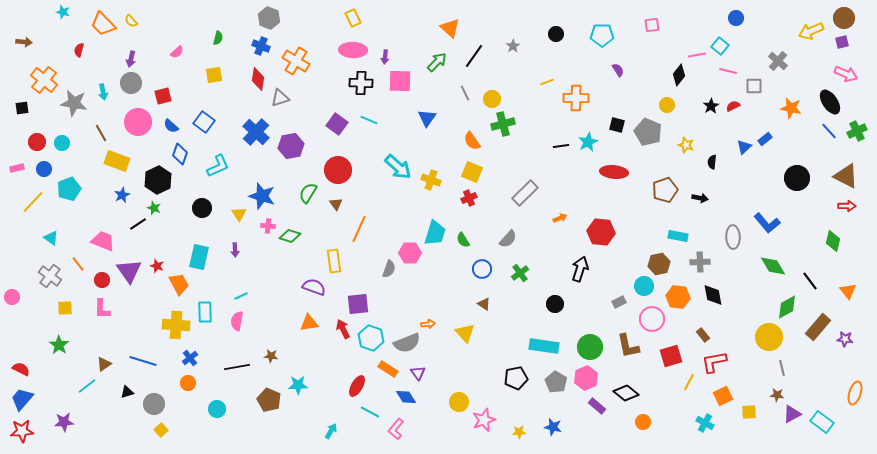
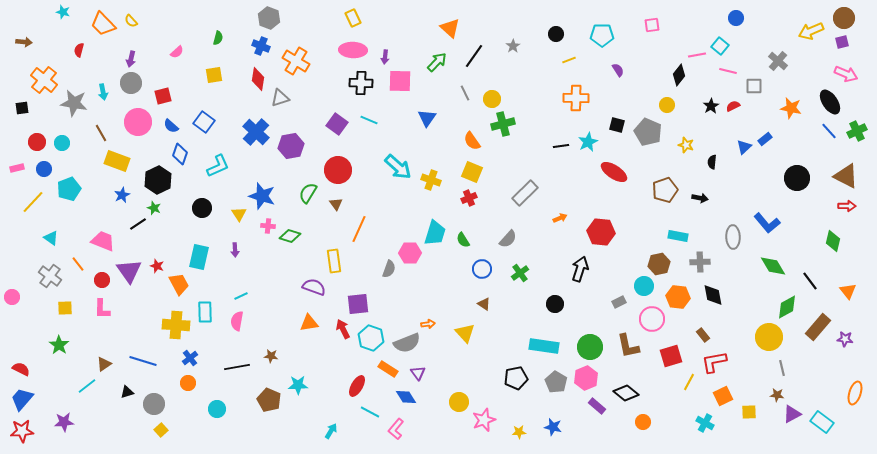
yellow line at (547, 82): moved 22 px right, 22 px up
red ellipse at (614, 172): rotated 28 degrees clockwise
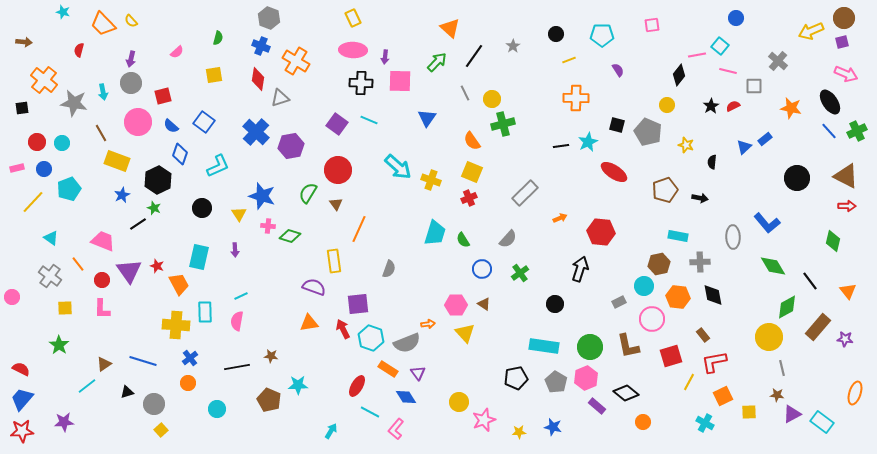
pink hexagon at (410, 253): moved 46 px right, 52 px down
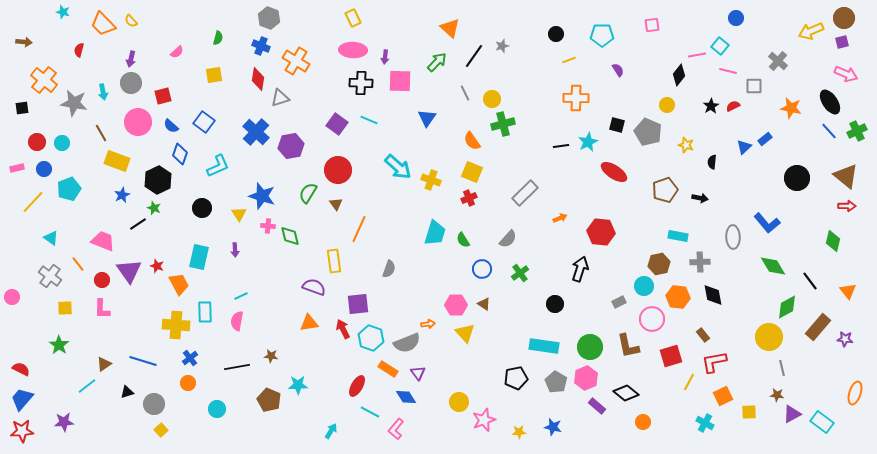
gray star at (513, 46): moved 11 px left; rotated 16 degrees clockwise
brown triangle at (846, 176): rotated 12 degrees clockwise
green diamond at (290, 236): rotated 60 degrees clockwise
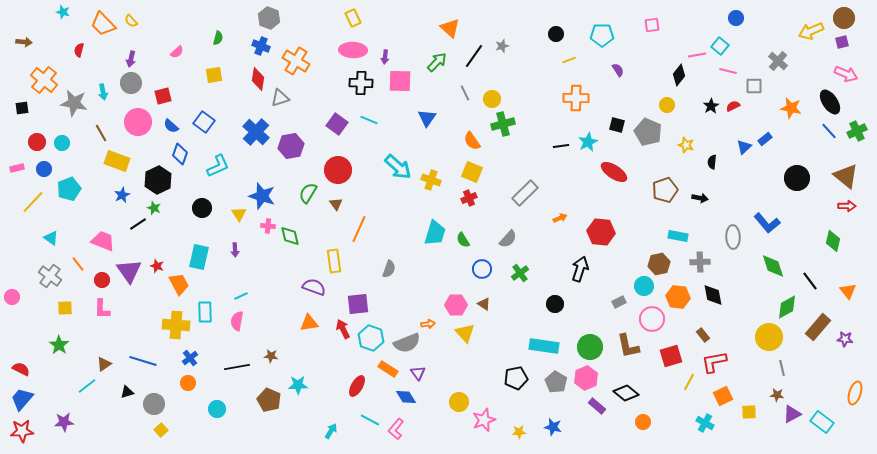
green diamond at (773, 266): rotated 12 degrees clockwise
cyan line at (370, 412): moved 8 px down
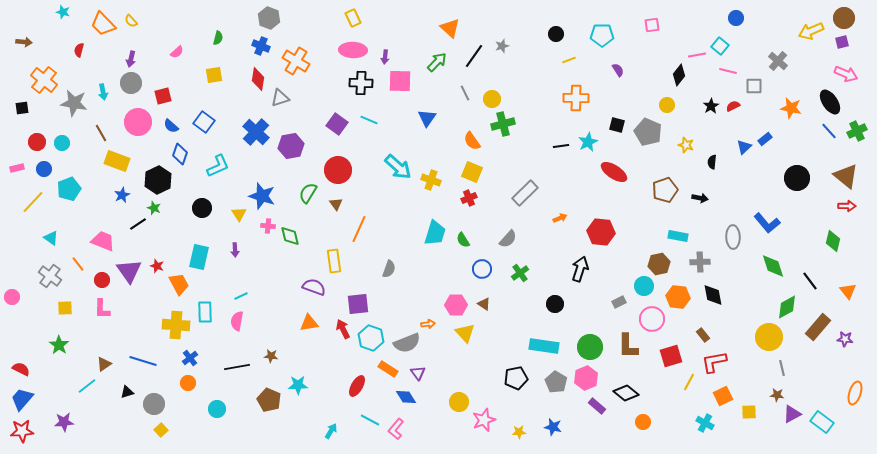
brown L-shape at (628, 346): rotated 12 degrees clockwise
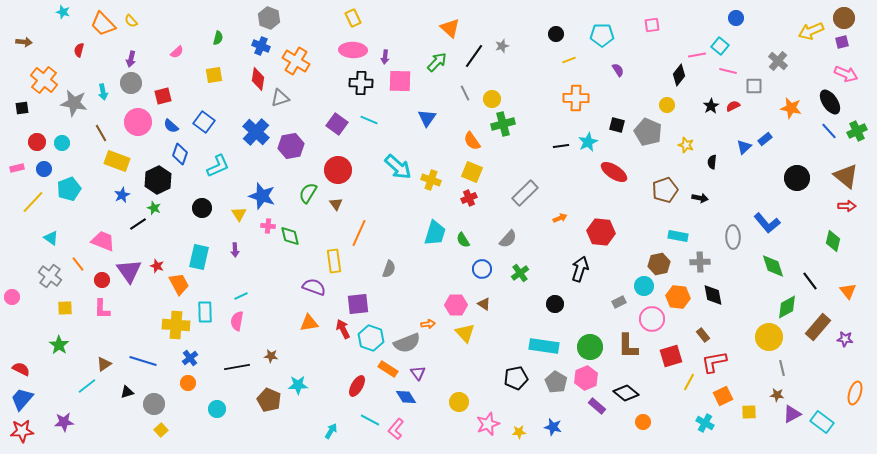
orange line at (359, 229): moved 4 px down
pink star at (484, 420): moved 4 px right, 4 px down
